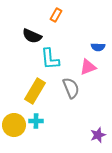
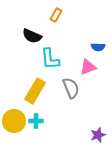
yellow circle: moved 4 px up
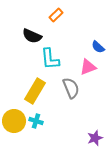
orange rectangle: rotated 16 degrees clockwise
blue semicircle: rotated 40 degrees clockwise
cyan cross: rotated 16 degrees clockwise
purple star: moved 3 px left, 3 px down
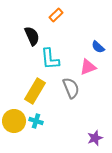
black semicircle: rotated 138 degrees counterclockwise
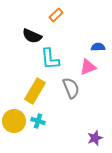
black semicircle: rotated 138 degrees clockwise
blue semicircle: rotated 136 degrees clockwise
cyan cross: moved 2 px right
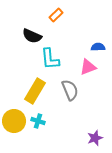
gray semicircle: moved 1 px left, 2 px down
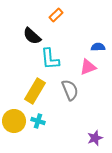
black semicircle: rotated 18 degrees clockwise
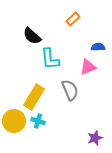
orange rectangle: moved 17 px right, 4 px down
yellow rectangle: moved 1 px left, 6 px down
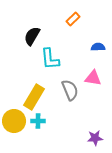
black semicircle: rotated 78 degrees clockwise
pink triangle: moved 5 px right, 11 px down; rotated 30 degrees clockwise
cyan cross: rotated 16 degrees counterclockwise
purple star: rotated 14 degrees clockwise
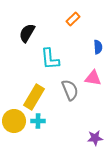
black semicircle: moved 5 px left, 3 px up
blue semicircle: rotated 88 degrees clockwise
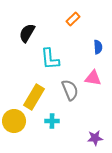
cyan cross: moved 14 px right
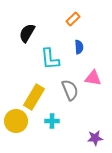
blue semicircle: moved 19 px left
yellow circle: moved 2 px right
